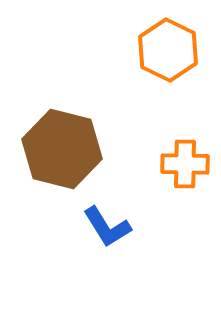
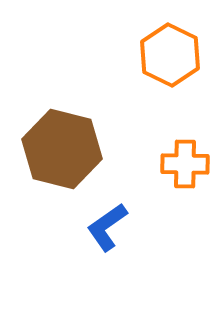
orange hexagon: moved 2 px right, 5 px down
blue L-shape: rotated 87 degrees clockwise
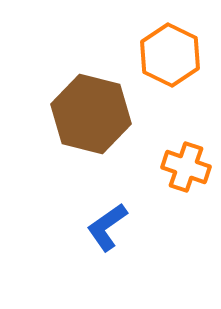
brown hexagon: moved 29 px right, 35 px up
orange cross: moved 1 px right, 3 px down; rotated 18 degrees clockwise
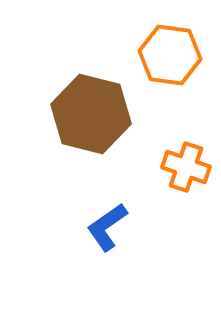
orange hexagon: rotated 18 degrees counterclockwise
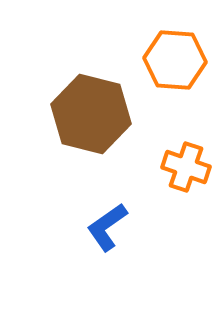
orange hexagon: moved 5 px right, 5 px down; rotated 4 degrees counterclockwise
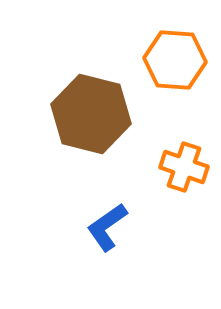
orange cross: moved 2 px left
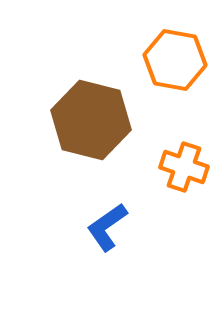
orange hexagon: rotated 6 degrees clockwise
brown hexagon: moved 6 px down
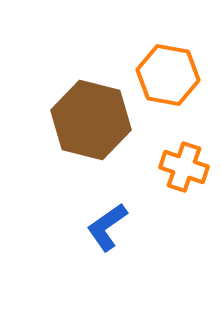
orange hexagon: moved 7 px left, 15 px down
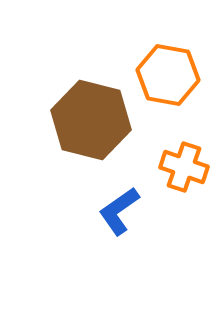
blue L-shape: moved 12 px right, 16 px up
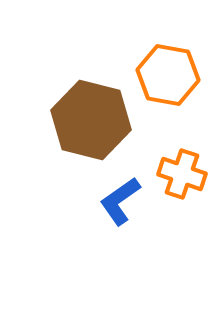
orange cross: moved 2 px left, 7 px down
blue L-shape: moved 1 px right, 10 px up
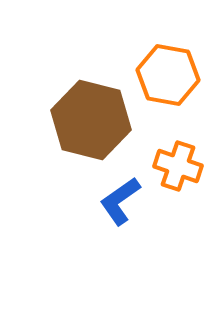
orange cross: moved 4 px left, 8 px up
